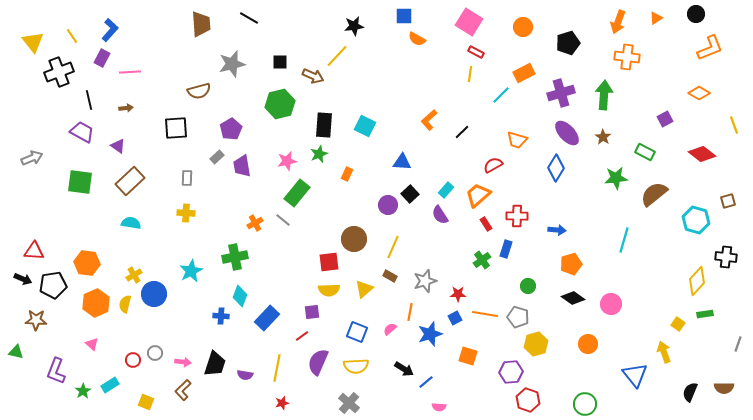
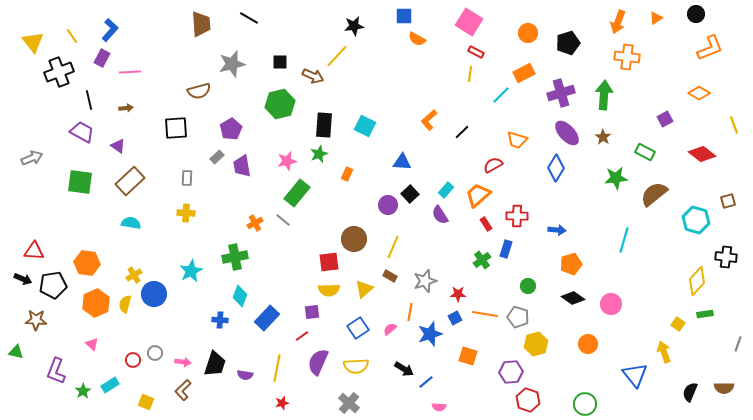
orange circle at (523, 27): moved 5 px right, 6 px down
blue cross at (221, 316): moved 1 px left, 4 px down
blue square at (357, 332): moved 1 px right, 4 px up; rotated 35 degrees clockwise
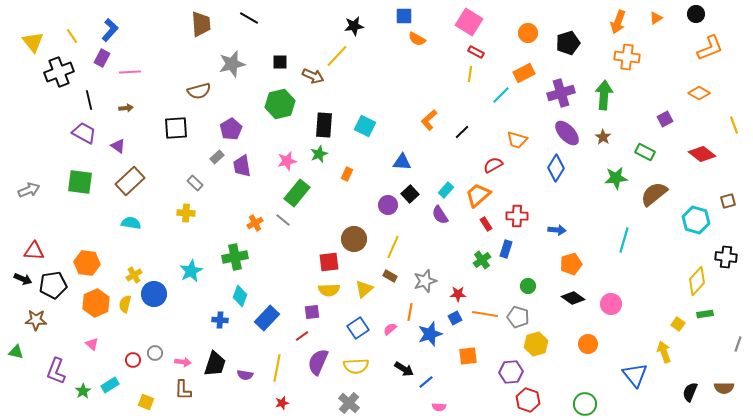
purple trapezoid at (82, 132): moved 2 px right, 1 px down
gray arrow at (32, 158): moved 3 px left, 32 px down
gray rectangle at (187, 178): moved 8 px right, 5 px down; rotated 49 degrees counterclockwise
orange square at (468, 356): rotated 24 degrees counterclockwise
brown L-shape at (183, 390): rotated 45 degrees counterclockwise
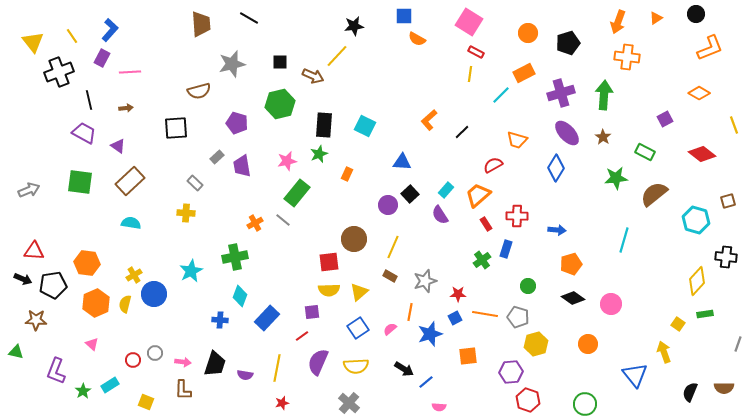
purple pentagon at (231, 129): moved 6 px right, 6 px up; rotated 25 degrees counterclockwise
yellow triangle at (364, 289): moved 5 px left, 3 px down
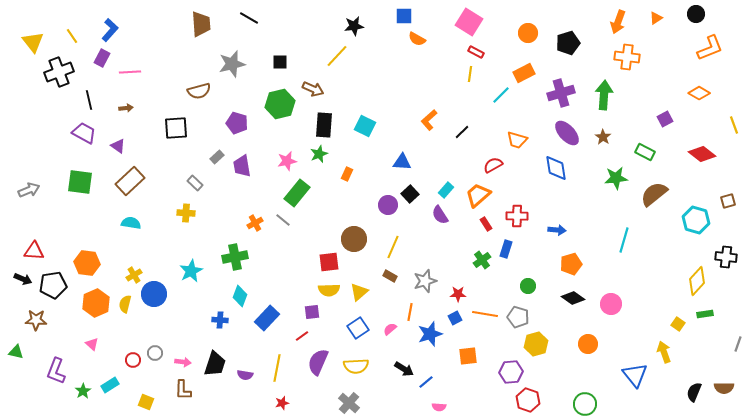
brown arrow at (313, 76): moved 13 px down
blue diamond at (556, 168): rotated 40 degrees counterclockwise
black semicircle at (690, 392): moved 4 px right
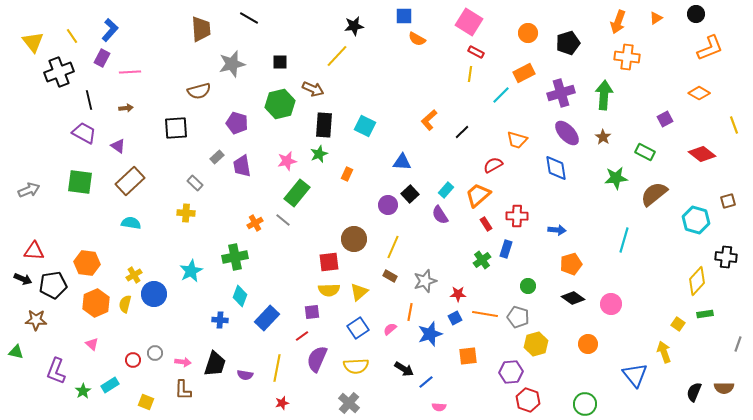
brown trapezoid at (201, 24): moved 5 px down
purple semicircle at (318, 362): moved 1 px left, 3 px up
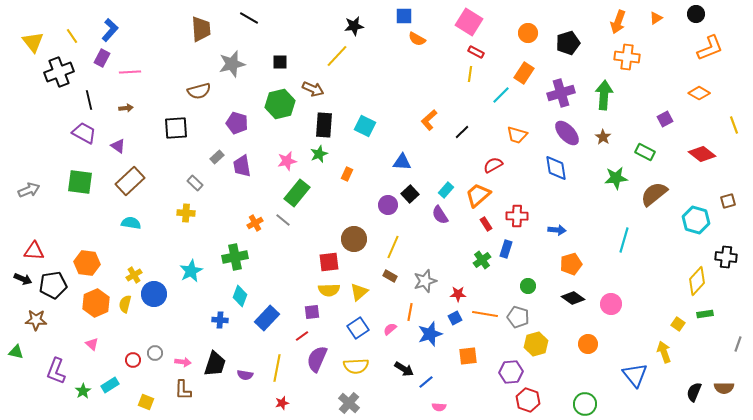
orange rectangle at (524, 73): rotated 30 degrees counterclockwise
orange trapezoid at (517, 140): moved 5 px up
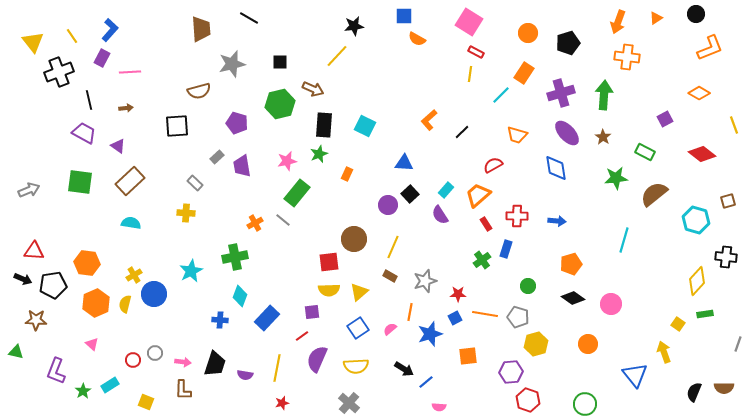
black square at (176, 128): moved 1 px right, 2 px up
blue triangle at (402, 162): moved 2 px right, 1 px down
blue arrow at (557, 230): moved 9 px up
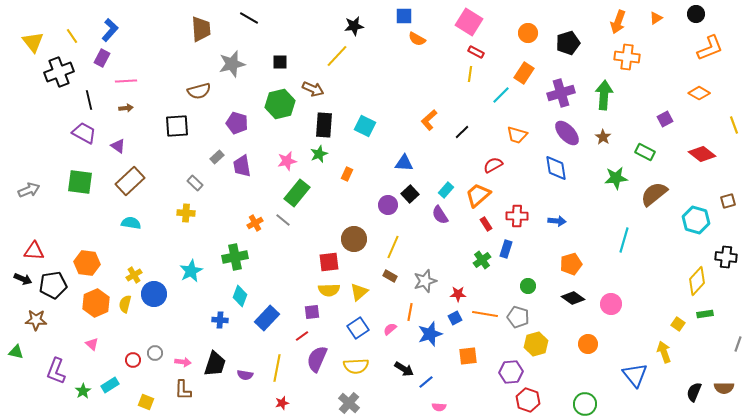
pink line at (130, 72): moved 4 px left, 9 px down
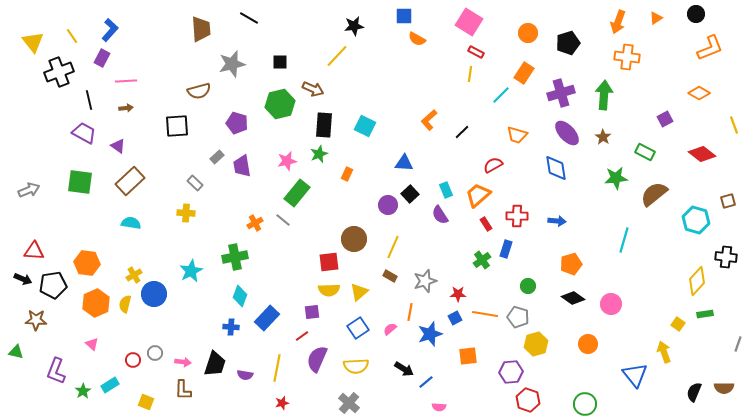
cyan rectangle at (446, 190): rotated 63 degrees counterclockwise
blue cross at (220, 320): moved 11 px right, 7 px down
